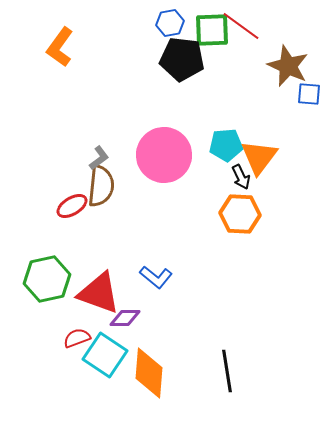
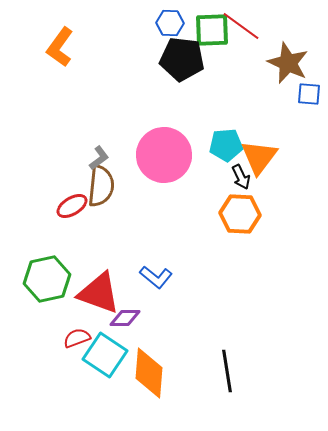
blue hexagon: rotated 12 degrees clockwise
brown star: moved 3 px up
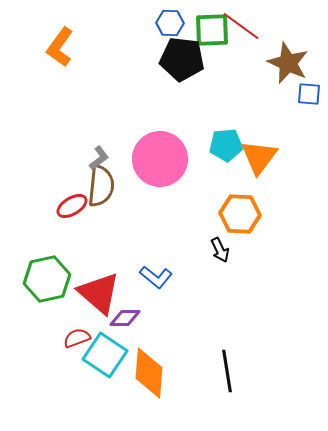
pink circle: moved 4 px left, 4 px down
black arrow: moved 21 px left, 73 px down
red triangle: rotated 21 degrees clockwise
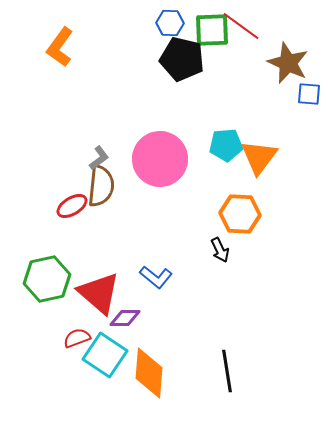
black pentagon: rotated 6 degrees clockwise
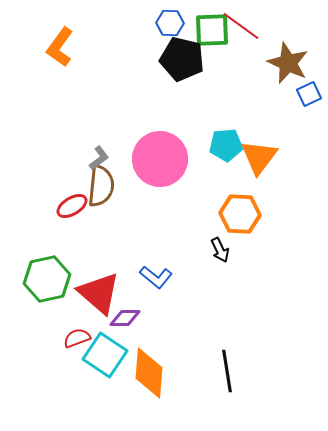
blue square: rotated 30 degrees counterclockwise
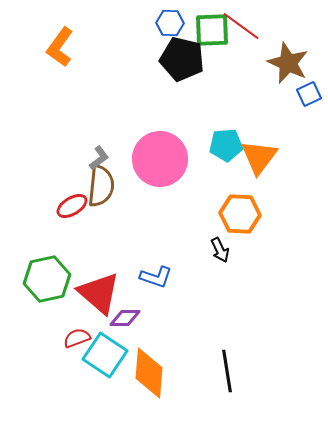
blue L-shape: rotated 20 degrees counterclockwise
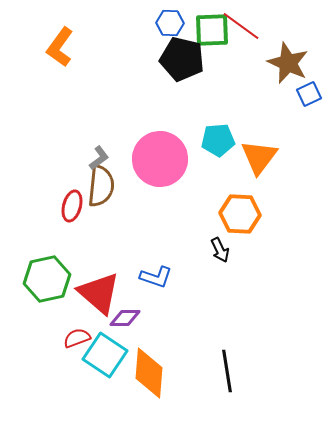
cyan pentagon: moved 8 px left, 5 px up
red ellipse: rotated 44 degrees counterclockwise
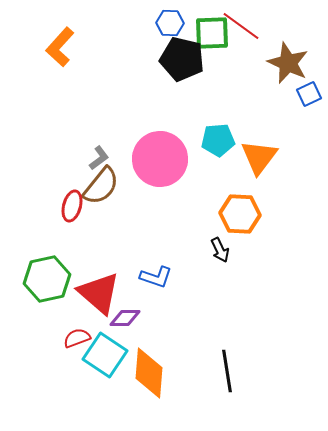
green square: moved 3 px down
orange L-shape: rotated 6 degrees clockwise
brown semicircle: rotated 33 degrees clockwise
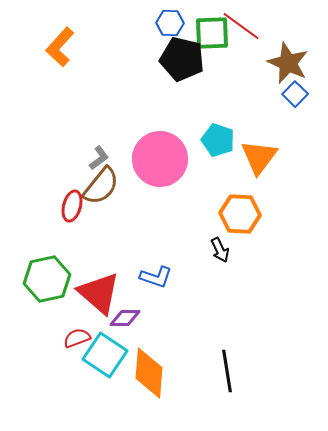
blue square: moved 14 px left; rotated 20 degrees counterclockwise
cyan pentagon: rotated 24 degrees clockwise
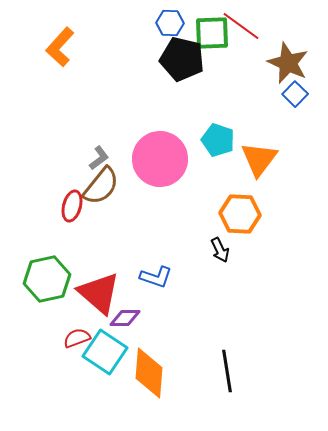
orange triangle: moved 2 px down
cyan square: moved 3 px up
